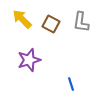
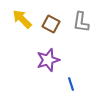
purple star: moved 19 px right
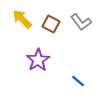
gray L-shape: rotated 45 degrees counterclockwise
purple star: moved 10 px left; rotated 15 degrees counterclockwise
blue line: moved 7 px right, 3 px up; rotated 32 degrees counterclockwise
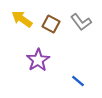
yellow arrow: rotated 10 degrees counterclockwise
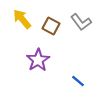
yellow arrow: rotated 15 degrees clockwise
brown square: moved 2 px down
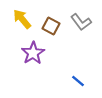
purple star: moved 5 px left, 7 px up
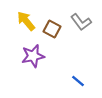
yellow arrow: moved 4 px right, 2 px down
brown square: moved 1 px right, 3 px down
purple star: moved 3 px down; rotated 20 degrees clockwise
